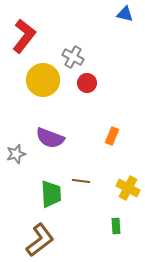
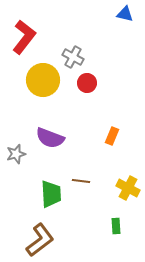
red L-shape: moved 1 px down
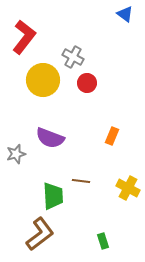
blue triangle: rotated 24 degrees clockwise
green trapezoid: moved 2 px right, 2 px down
green rectangle: moved 13 px left, 15 px down; rotated 14 degrees counterclockwise
brown L-shape: moved 6 px up
